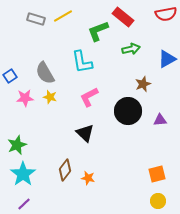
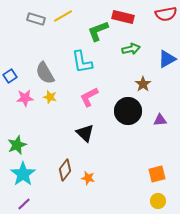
red rectangle: rotated 25 degrees counterclockwise
brown star: rotated 14 degrees counterclockwise
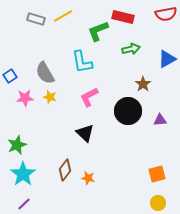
yellow circle: moved 2 px down
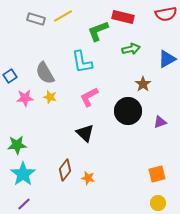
purple triangle: moved 2 px down; rotated 16 degrees counterclockwise
green star: rotated 18 degrees clockwise
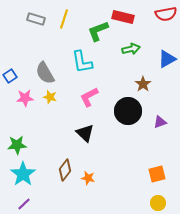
yellow line: moved 1 px right, 3 px down; rotated 42 degrees counterclockwise
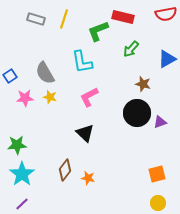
green arrow: rotated 144 degrees clockwise
brown star: rotated 21 degrees counterclockwise
black circle: moved 9 px right, 2 px down
cyan star: moved 1 px left
purple line: moved 2 px left
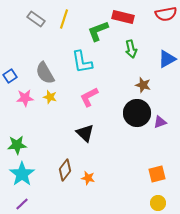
gray rectangle: rotated 18 degrees clockwise
green arrow: rotated 54 degrees counterclockwise
brown star: moved 1 px down
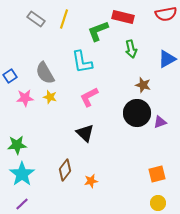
orange star: moved 3 px right, 3 px down; rotated 24 degrees counterclockwise
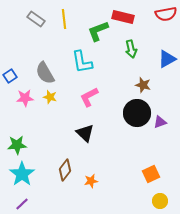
yellow line: rotated 24 degrees counterclockwise
orange square: moved 6 px left; rotated 12 degrees counterclockwise
yellow circle: moved 2 px right, 2 px up
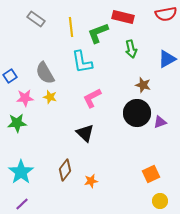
yellow line: moved 7 px right, 8 px down
green L-shape: moved 2 px down
pink L-shape: moved 3 px right, 1 px down
green star: moved 22 px up
cyan star: moved 1 px left, 2 px up
